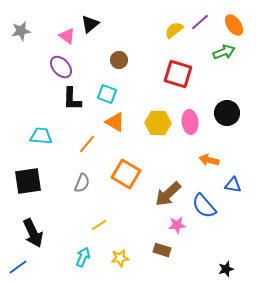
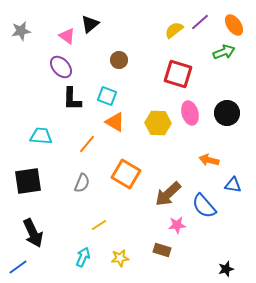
cyan square: moved 2 px down
pink ellipse: moved 9 px up; rotated 10 degrees counterclockwise
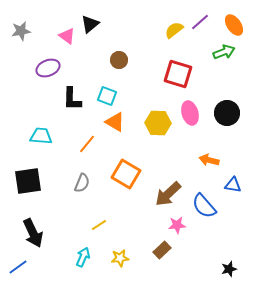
purple ellipse: moved 13 px left, 1 px down; rotated 70 degrees counterclockwise
brown rectangle: rotated 60 degrees counterclockwise
black star: moved 3 px right
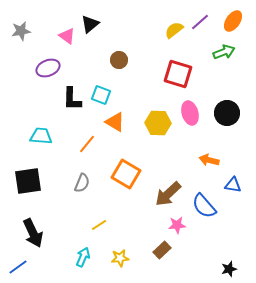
orange ellipse: moved 1 px left, 4 px up; rotated 70 degrees clockwise
cyan square: moved 6 px left, 1 px up
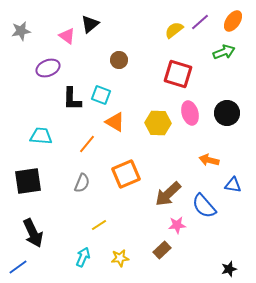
orange square: rotated 36 degrees clockwise
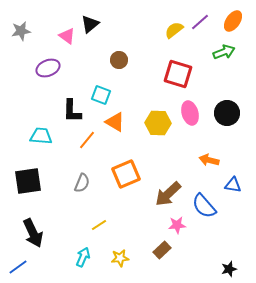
black L-shape: moved 12 px down
orange line: moved 4 px up
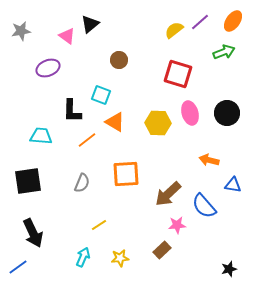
orange line: rotated 12 degrees clockwise
orange square: rotated 20 degrees clockwise
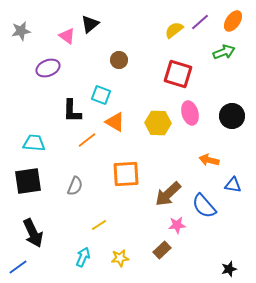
black circle: moved 5 px right, 3 px down
cyan trapezoid: moved 7 px left, 7 px down
gray semicircle: moved 7 px left, 3 px down
